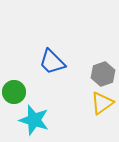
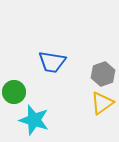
blue trapezoid: rotated 36 degrees counterclockwise
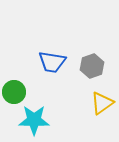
gray hexagon: moved 11 px left, 8 px up
cyan star: rotated 16 degrees counterclockwise
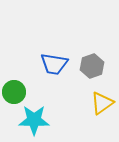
blue trapezoid: moved 2 px right, 2 px down
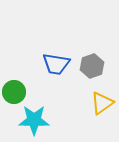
blue trapezoid: moved 2 px right
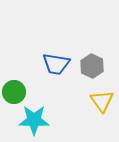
gray hexagon: rotated 15 degrees counterclockwise
yellow triangle: moved 2 px up; rotated 30 degrees counterclockwise
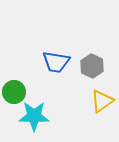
blue trapezoid: moved 2 px up
yellow triangle: rotated 30 degrees clockwise
cyan star: moved 4 px up
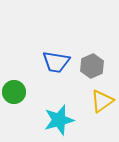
gray hexagon: rotated 10 degrees clockwise
cyan star: moved 25 px right, 4 px down; rotated 16 degrees counterclockwise
